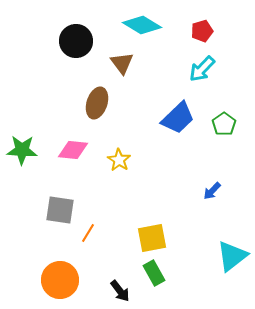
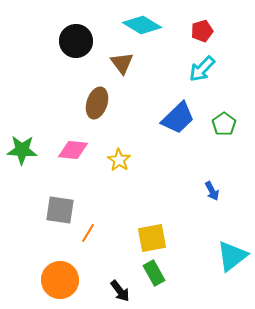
blue arrow: rotated 72 degrees counterclockwise
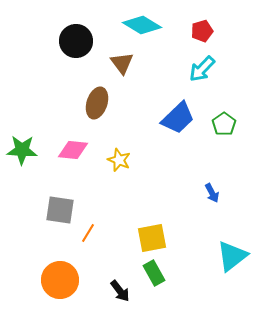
yellow star: rotated 10 degrees counterclockwise
blue arrow: moved 2 px down
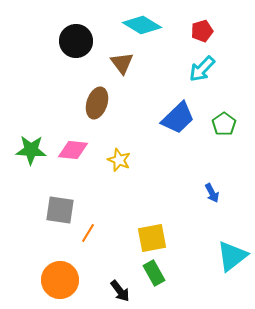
green star: moved 9 px right
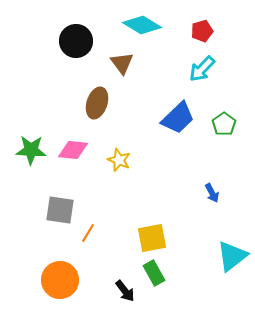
black arrow: moved 5 px right
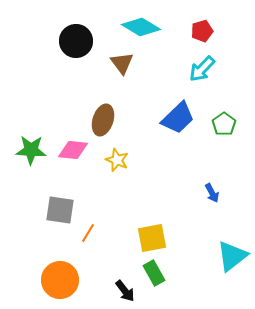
cyan diamond: moved 1 px left, 2 px down
brown ellipse: moved 6 px right, 17 px down
yellow star: moved 2 px left
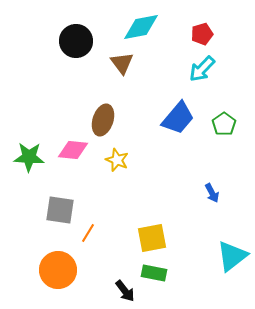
cyan diamond: rotated 42 degrees counterclockwise
red pentagon: moved 3 px down
blue trapezoid: rotated 6 degrees counterclockwise
green star: moved 2 px left, 7 px down
green rectangle: rotated 50 degrees counterclockwise
orange circle: moved 2 px left, 10 px up
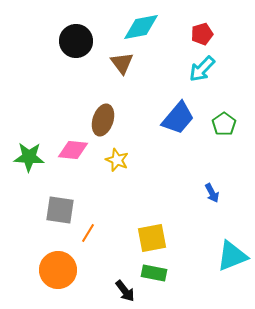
cyan triangle: rotated 16 degrees clockwise
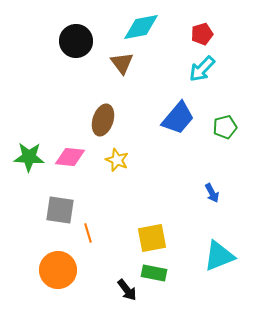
green pentagon: moved 1 px right, 3 px down; rotated 20 degrees clockwise
pink diamond: moved 3 px left, 7 px down
orange line: rotated 48 degrees counterclockwise
cyan triangle: moved 13 px left
black arrow: moved 2 px right, 1 px up
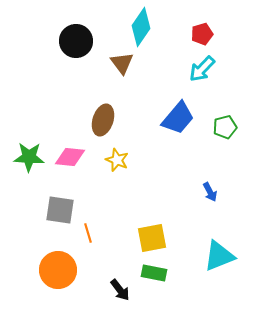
cyan diamond: rotated 45 degrees counterclockwise
blue arrow: moved 2 px left, 1 px up
black arrow: moved 7 px left
